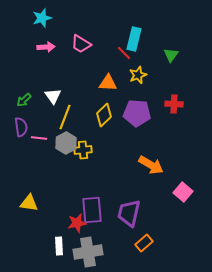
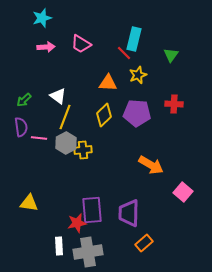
white triangle: moved 5 px right; rotated 18 degrees counterclockwise
purple trapezoid: rotated 12 degrees counterclockwise
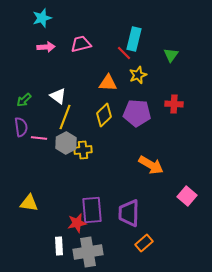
pink trapezoid: rotated 135 degrees clockwise
pink square: moved 4 px right, 4 px down
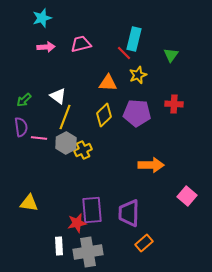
yellow cross: rotated 18 degrees counterclockwise
orange arrow: rotated 30 degrees counterclockwise
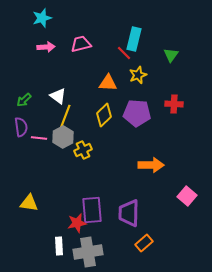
gray hexagon: moved 3 px left, 6 px up
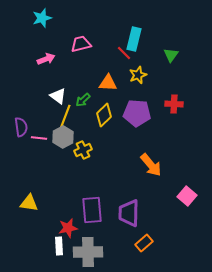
pink arrow: moved 12 px down; rotated 18 degrees counterclockwise
green arrow: moved 59 px right
orange arrow: rotated 50 degrees clockwise
red star: moved 9 px left, 5 px down
gray cross: rotated 8 degrees clockwise
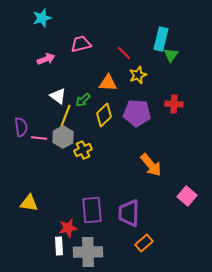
cyan rectangle: moved 27 px right
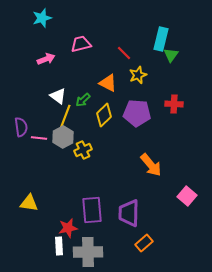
orange triangle: rotated 24 degrees clockwise
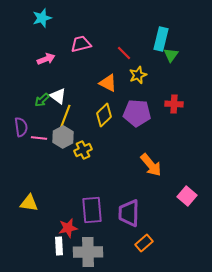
green arrow: moved 41 px left
